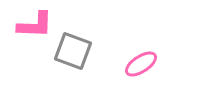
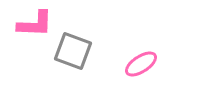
pink L-shape: moved 1 px up
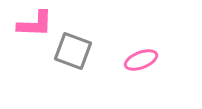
pink ellipse: moved 4 px up; rotated 12 degrees clockwise
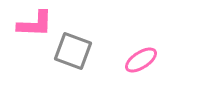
pink ellipse: rotated 12 degrees counterclockwise
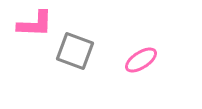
gray square: moved 2 px right
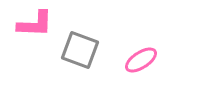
gray square: moved 5 px right, 1 px up
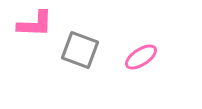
pink ellipse: moved 3 px up
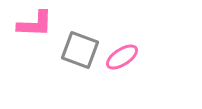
pink ellipse: moved 19 px left
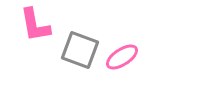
pink L-shape: moved 1 px down; rotated 78 degrees clockwise
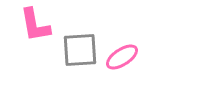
gray square: rotated 24 degrees counterclockwise
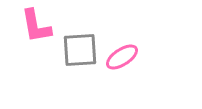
pink L-shape: moved 1 px right, 1 px down
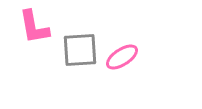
pink L-shape: moved 2 px left, 1 px down
